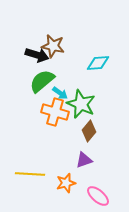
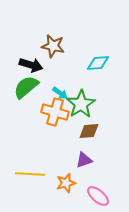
black arrow: moved 6 px left, 10 px down
green semicircle: moved 16 px left, 6 px down
green star: rotated 16 degrees clockwise
brown diamond: rotated 45 degrees clockwise
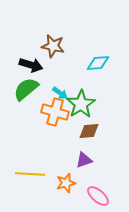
green semicircle: moved 2 px down
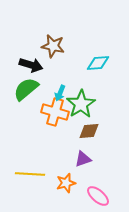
cyan arrow: rotated 77 degrees clockwise
purple triangle: moved 1 px left, 1 px up
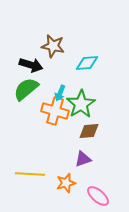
cyan diamond: moved 11 px left
orange cross: moved 1 px up
